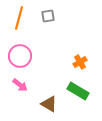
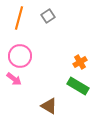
gray square: rotated 24 degrees counterclockwise
pink arrow: moved 6 px left, 6 px up
green rectangle: moved 5 px up
brown triangle: moved 2 px down
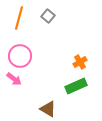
gray square: rotated 16 degrees counterclockwise
green rectangle: moved 2 px left; rotated 55 degrees counterclockwise
brown triangle: moved 1 px left, 3 px down
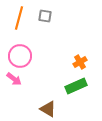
gray square: moved 3 px left; rotated 32 degrees counterclockwise
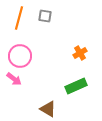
orange cross: moved 9 px up
